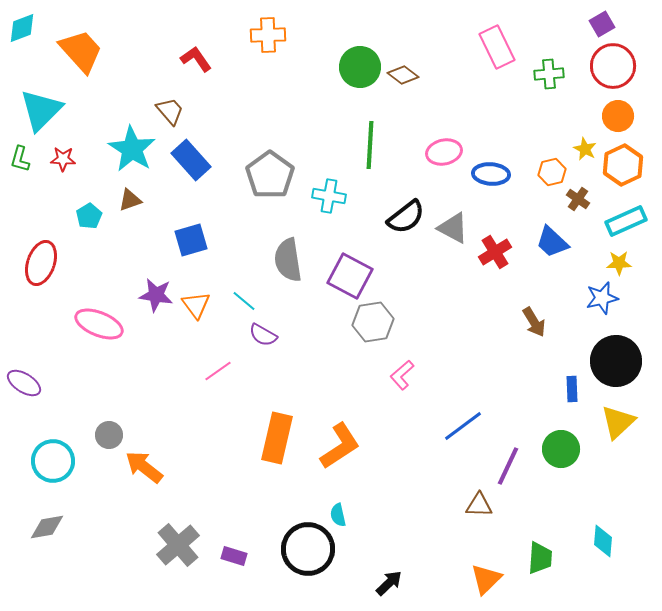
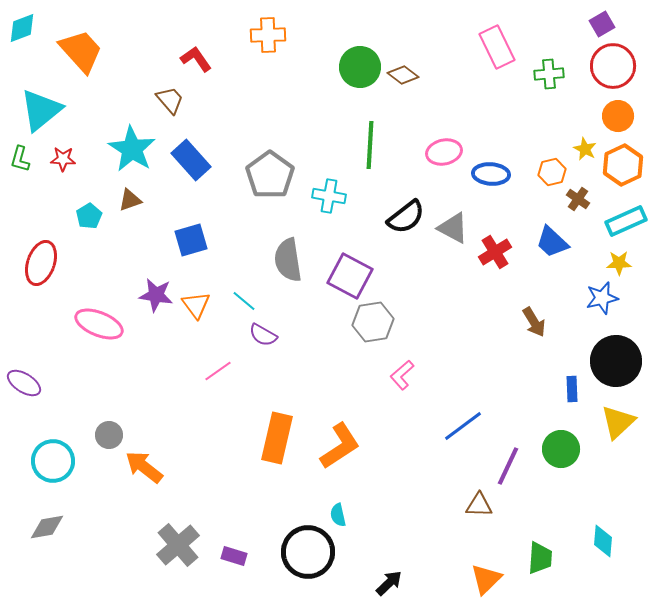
cyan triangle at (41, 110): rotated 6 degrees clockwise
brown trapezoid at (170, 111): moved 11 px up
black circle at (308, 549): moved 3 px down
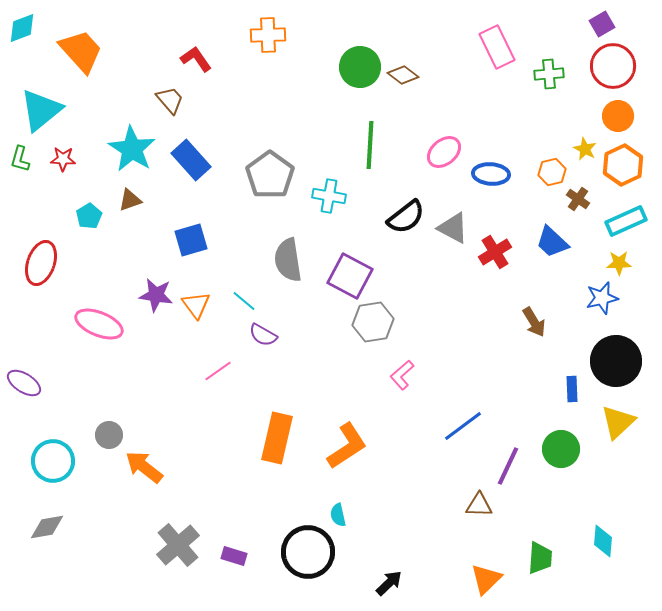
pink ellipse at (444, 152): rotated 28 degrees counterclockwise
orange L-shape at (340, 446): moved 7 px right
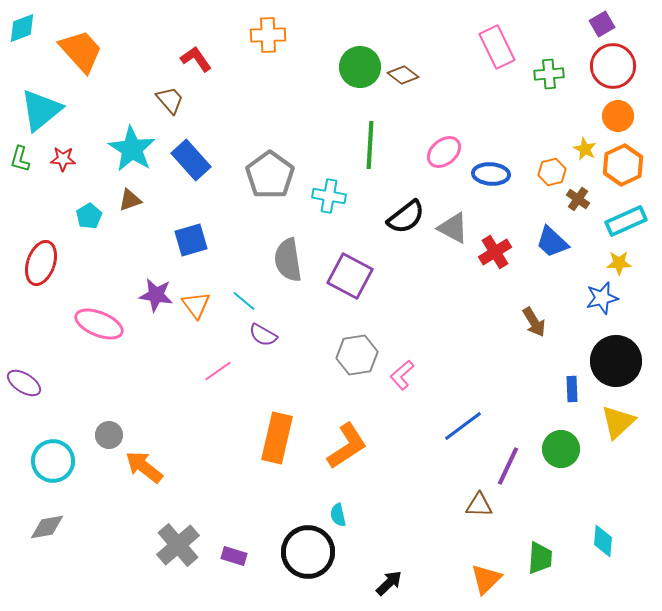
gray hexagon at (373, 322): moved 16 px left, 33 px down
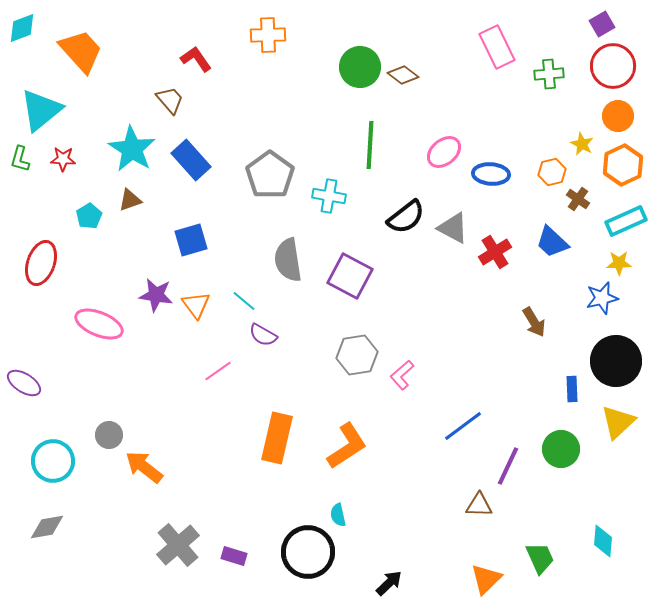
yellow star at (585, 149): moved 3 px left, 5 px up
green trapezoid at (540, 558): rotated 28 degrees counterclockwise
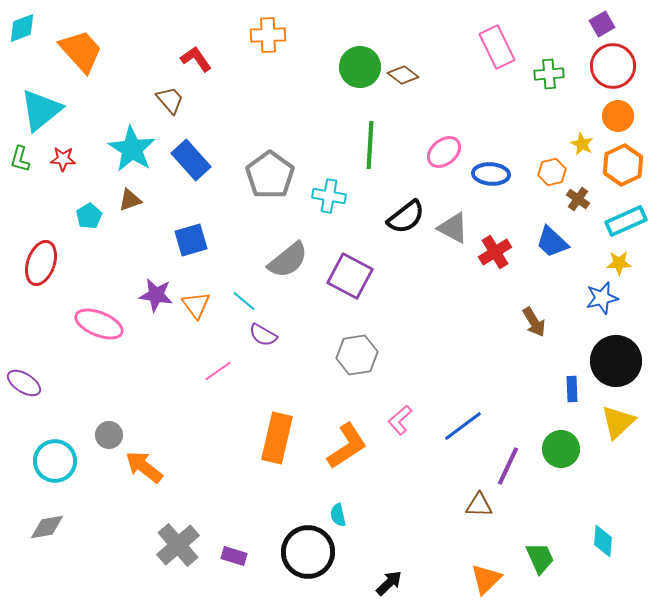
gray semicircle at (288, 260): rotated 120 degrees counterclockwise
pink L-shape at (402, 375): moved 2 px left, 45 px down
cyan circle at (53, 461): moved 2 px right
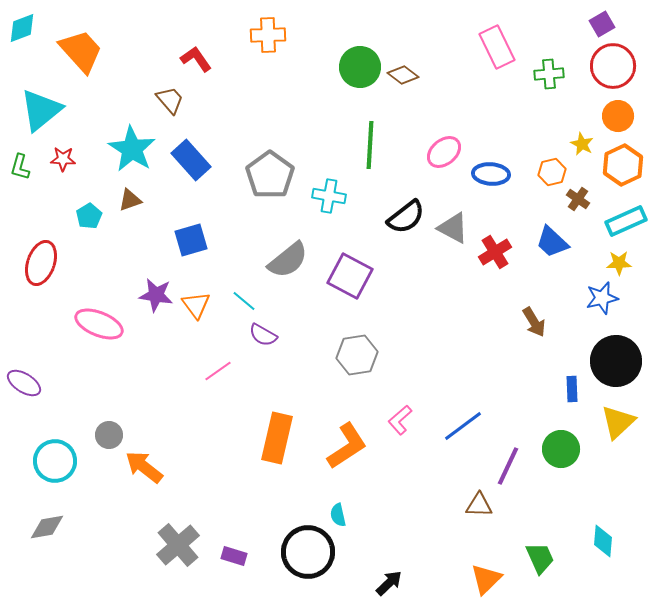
green L-shape at (20, 159): moved 8 px down
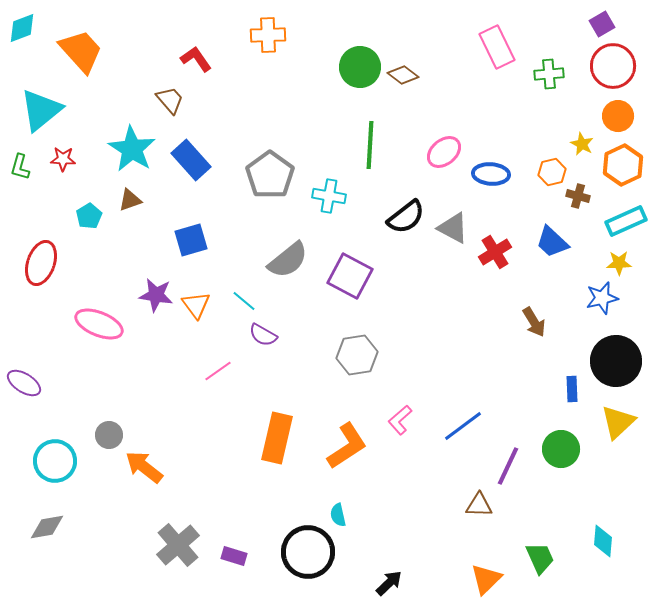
brown cross at (578, 199): moved 3 px up; rotated 20 degrees counterclockwise
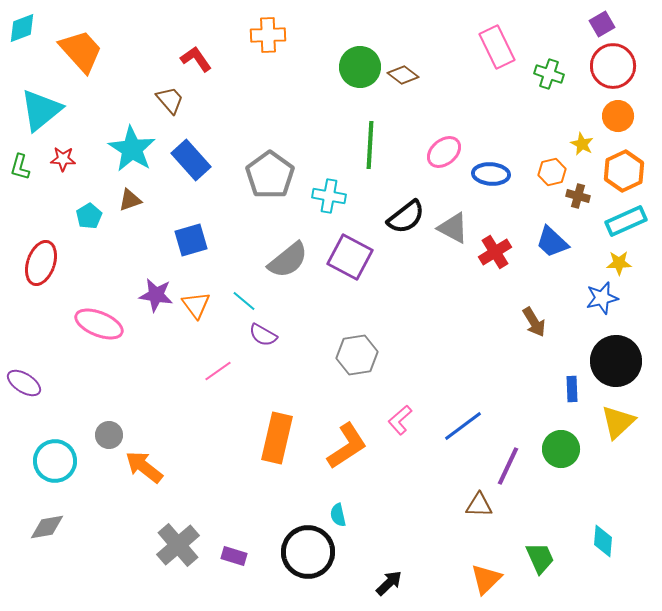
green cross at (549, 74): rotated 24 degrees clockwise
orange hexagon at (623, 165): moved 1 px right, 6 px down
purple square at (350, 276): moved 19 px up
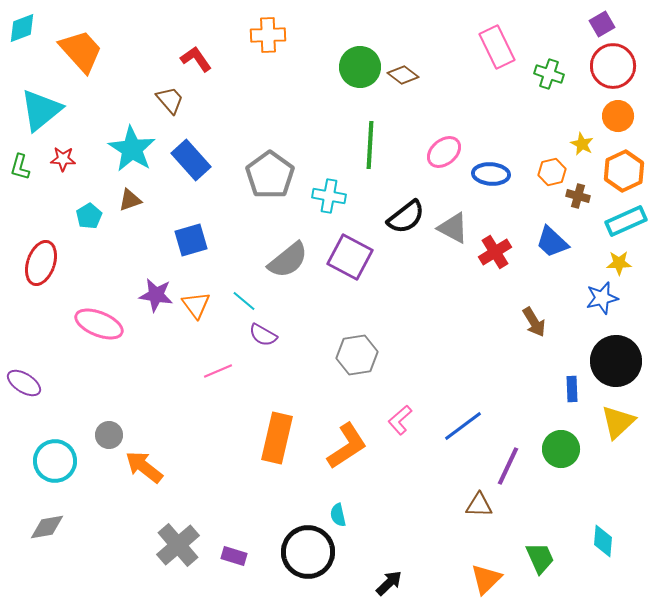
pink line at (218, 371): rotated 12 degrees clockwise
